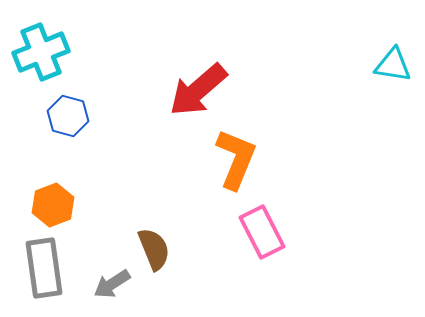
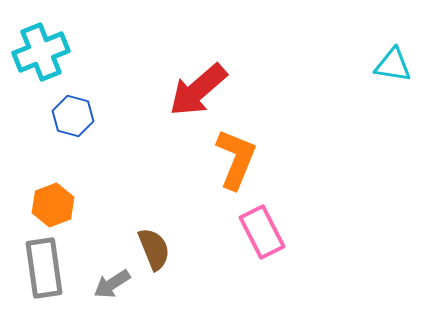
blue hexagon: moved 5 px right
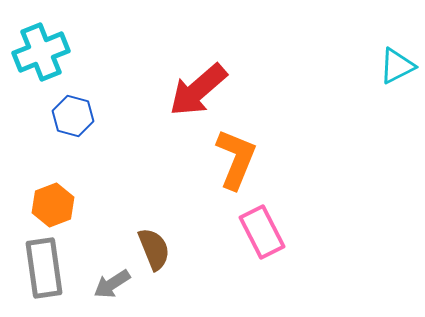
cyan triangle: moved 4 px right, 1 px down; rotated 36 degrees counterclockwise
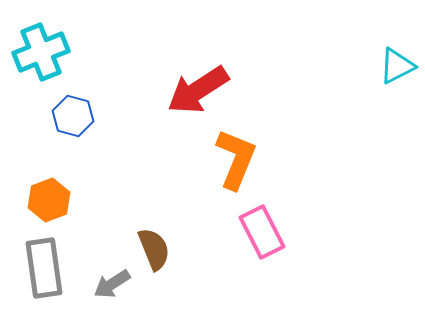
red arrow: rotated 8 degrees clockwise
orange hexagon: moved 4 px left, 5 px up
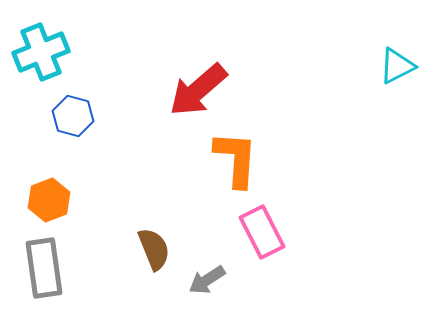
red arrow: rotated 8 degrees counterclockwise
orange L-shape: rotated 18 degrees counterclockwise
gray arrow: moved 95 px right, 4 px up
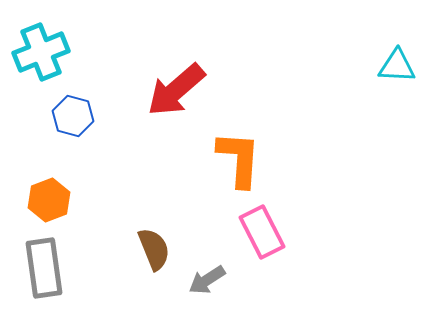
cyan triangle: rotated 30 degrees clockwise
red arrow: moved 22 px left
orange L-shape: moved 3 px right
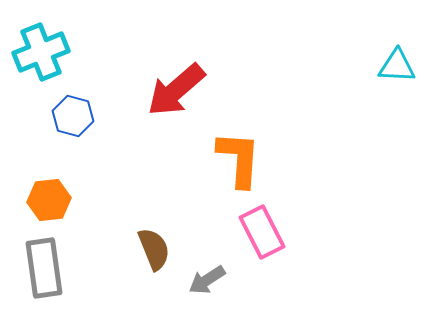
orange hexagon: rotated 15 degrees clockwise
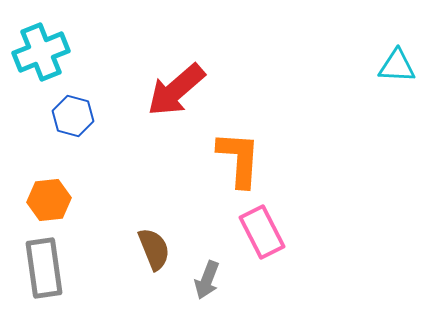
gray arrow: rotated 36 degrees counterclockwise
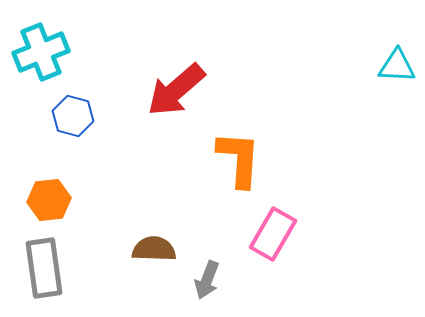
pink rectangle: moved 11 px right, 2 px down; rotated 57 degrees clockwise
brown semicircle: rotated 66 degrees counterclockwise
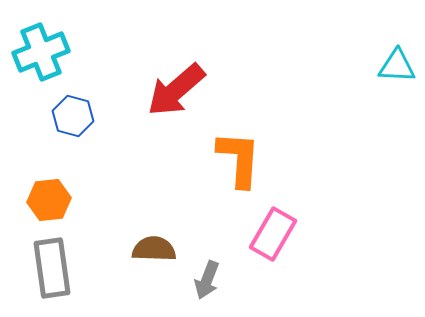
gray rectangle: moved 8 px right
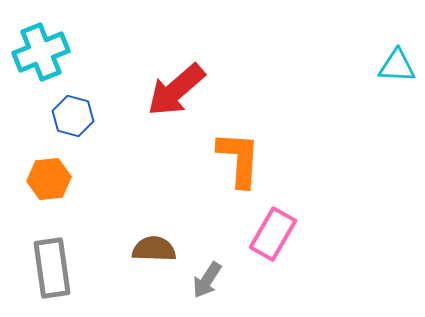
orange hexagon: moved 21 px up
gray arrow: rotated 12 degrees clockwise
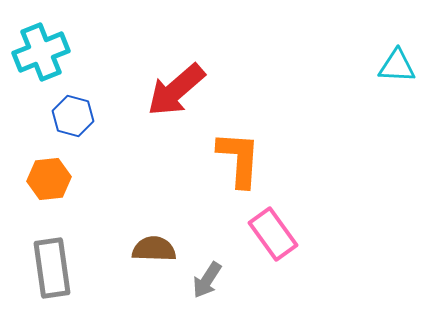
pink rectangle: rotated 66 degrees counterclockwise
